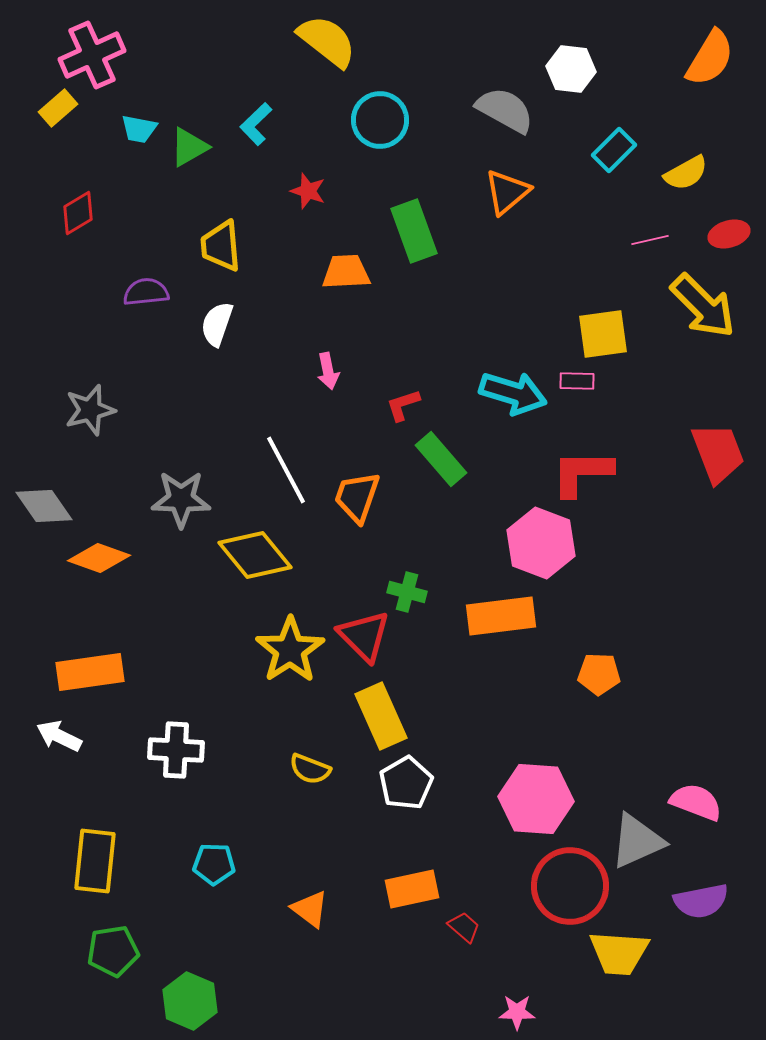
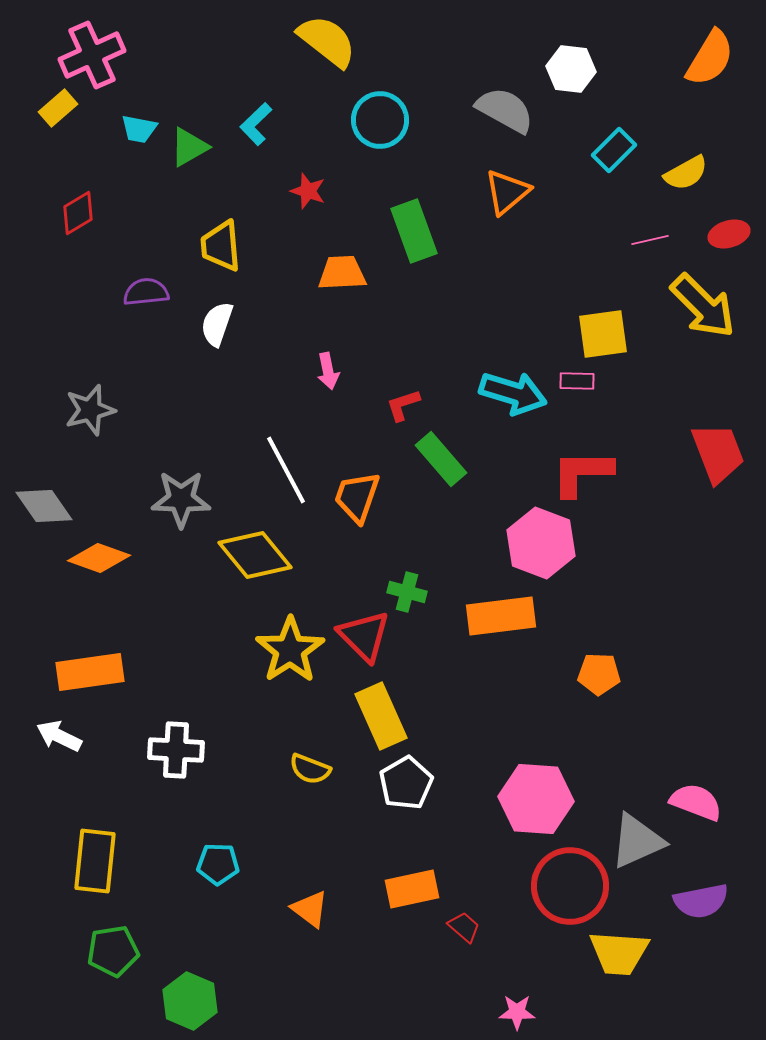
orange trapezoid at (346, 272): moved 4 px left, 1 px down
cyan pentagon at (214, 864): moved 4 px right
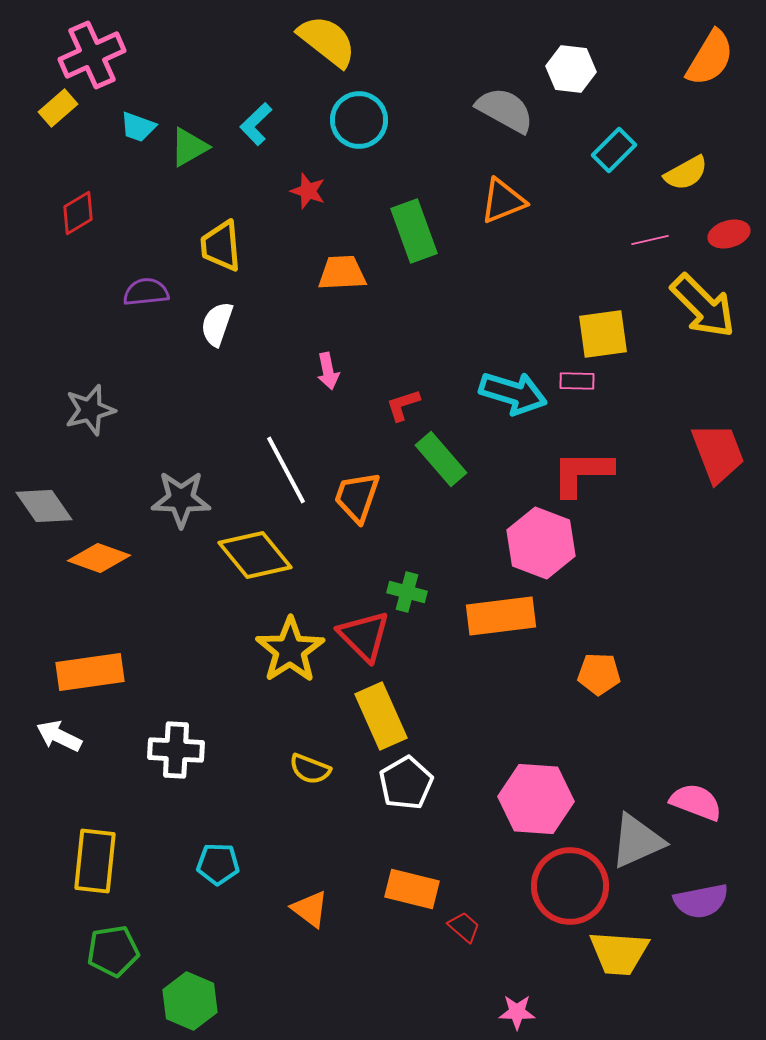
cyan circle at (380, 120): moved 21 px left
cyan trapezoid at (139, 129): moved 1 px left, 2 px up; rotated 9 degrees clockwise
orange triangle at (507, 192): moved 4 px left, 9 px down; rotated 18 degrees clockwise
orange rectangle at (412, 889): rotated 26 degrees clockwise
